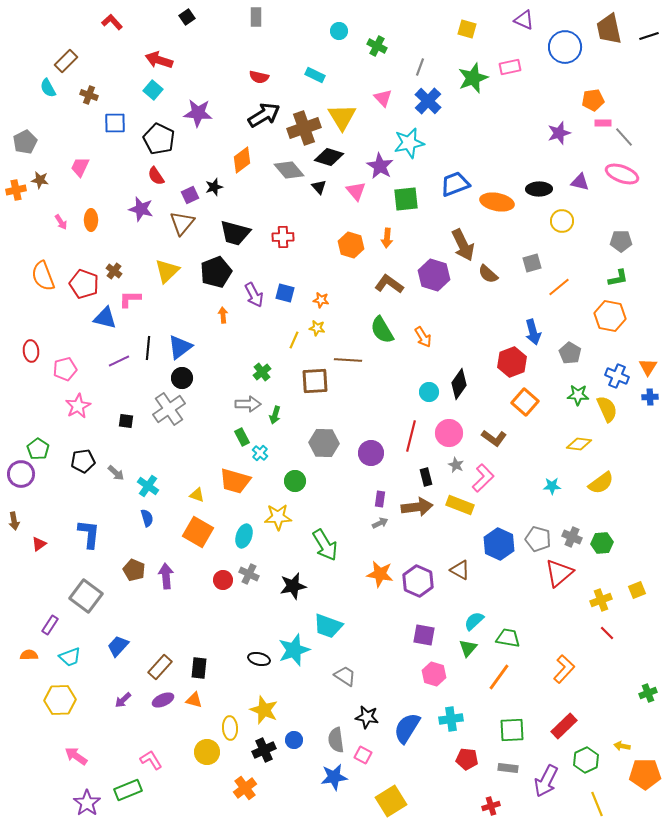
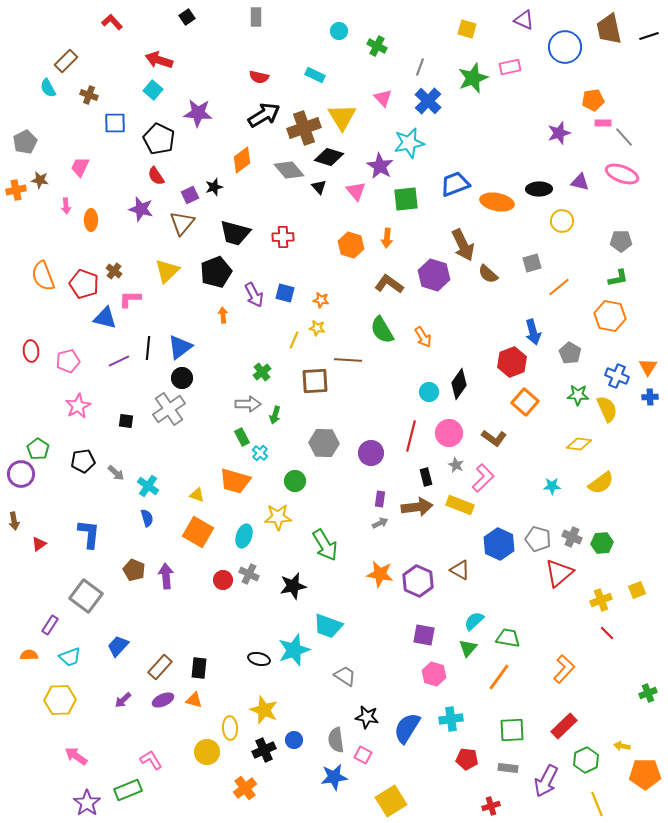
pink arrow at (61, 222): moved 5 px right, 16 px up; rotated 28 degrees clockwise
pink pentagon at (65, 369): moved 3 px right, 8 px up
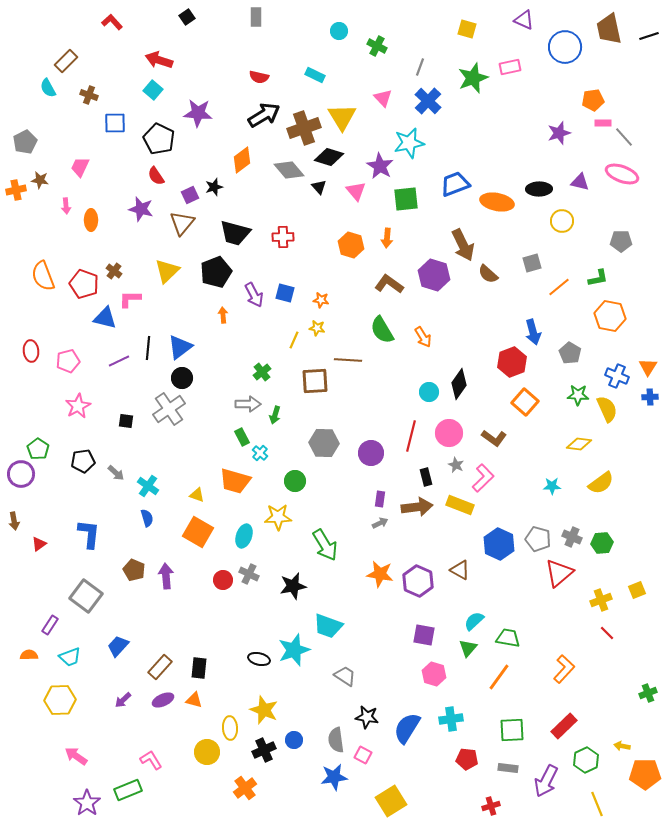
green L-shape at (618, 278): moved 20 px left
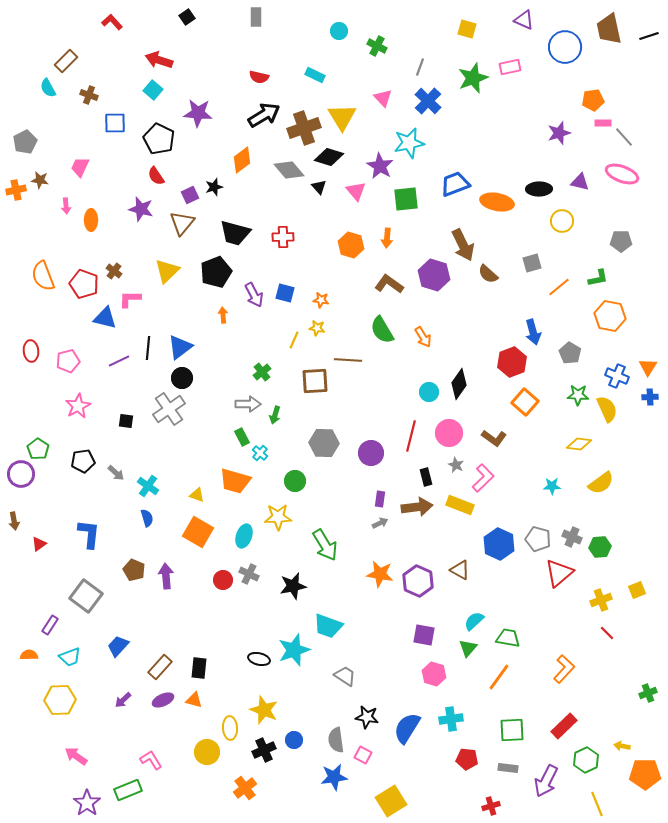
green hexagon at (602, 543): moved 2 px left, 4 px down
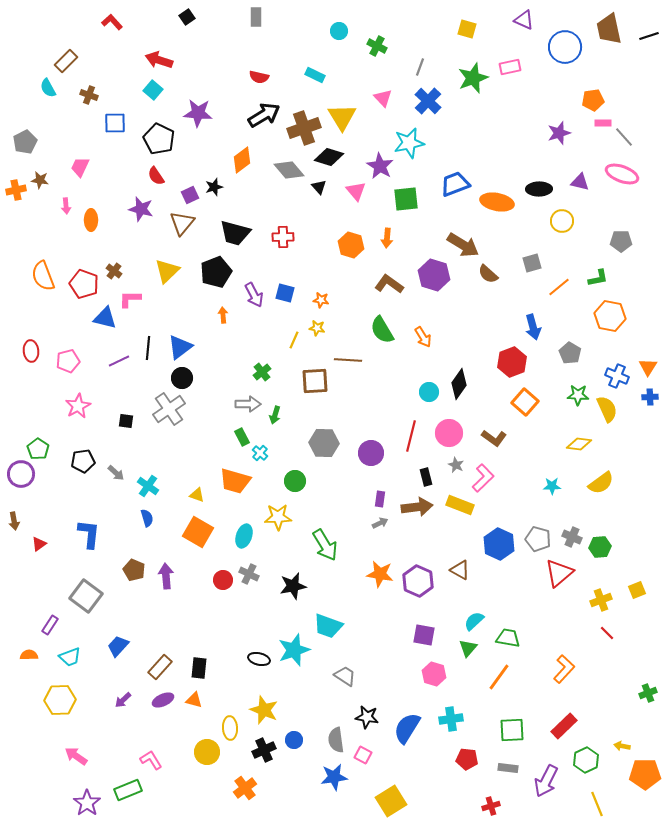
brown arrow at (463, 245): rotated 32 degrees counterclockwise
blue arrow at (533, 332): moved 5 px up
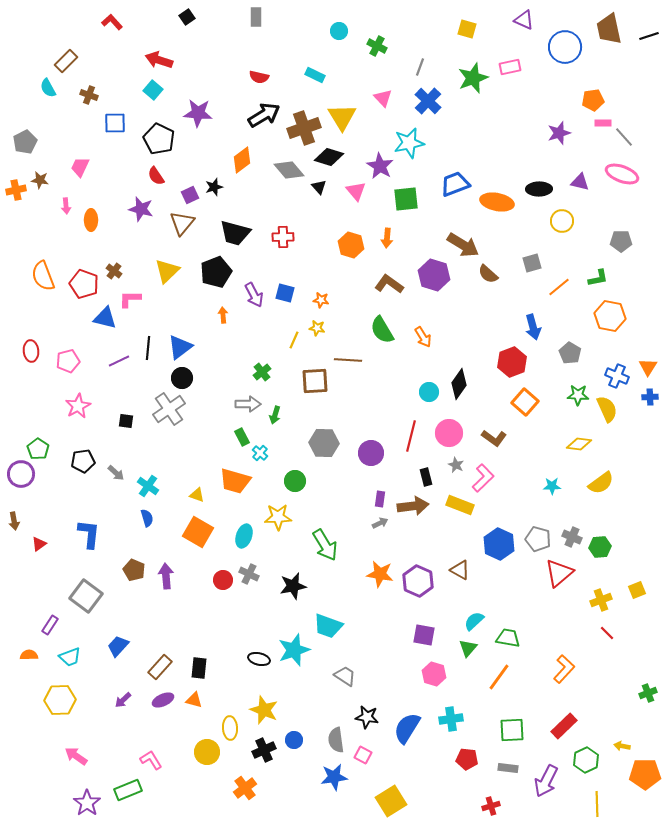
brown arrow at (417, 507): moved 4 px left, 1 px up
yellow line at (597, 804): rotated 20 degrees clockwise
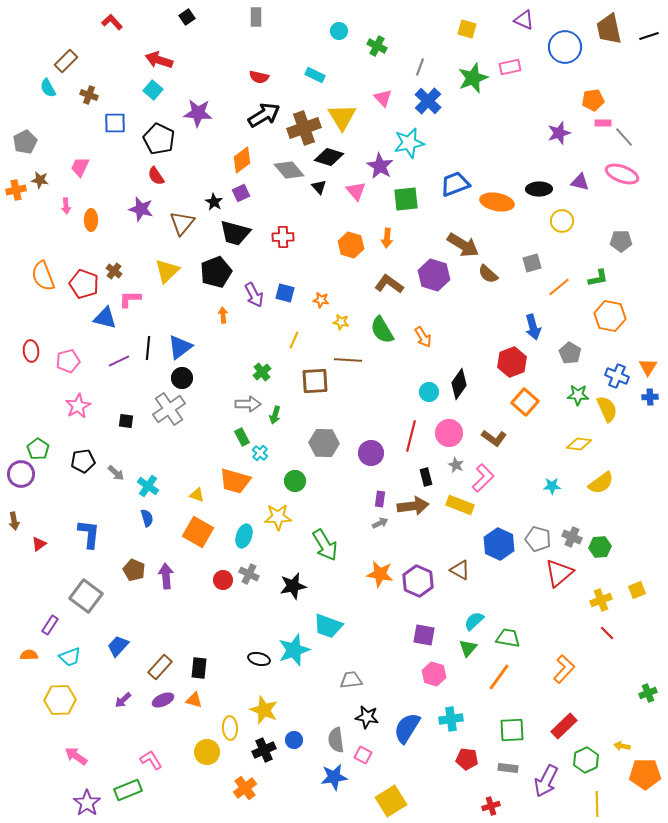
black star at (214, 187): moved 15 px down; rotated 24 degrees counterclockwise
purple square at (190, 195): moved 51 px right, 2 px up
yellow star at (317, 328): moved 24 px right, 6 px up
gray trapezoid at (345, 676): moved 6 px right, 4 px down; rotated 40 degrees counterclockwise
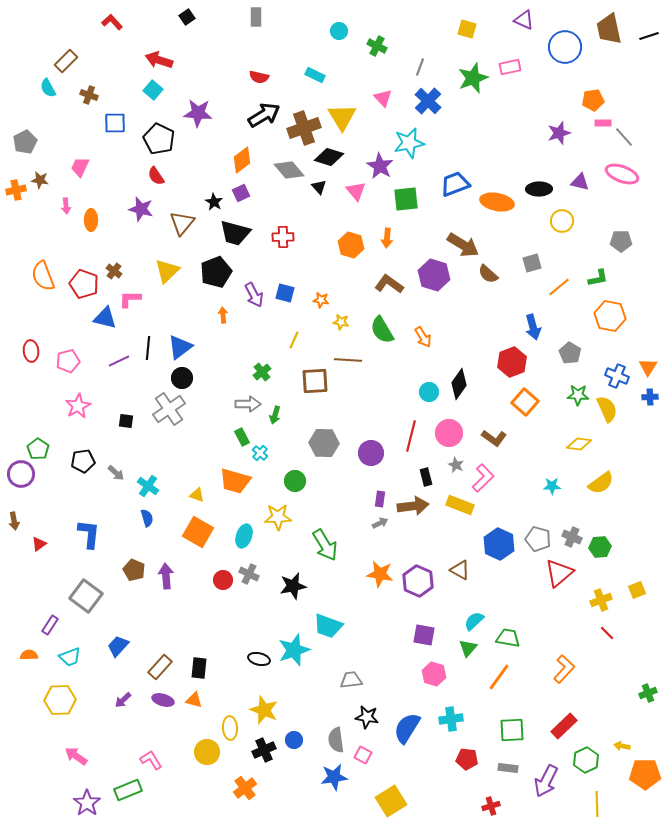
purple ellipse at (163, 700): rotated 40 degrees clockwise
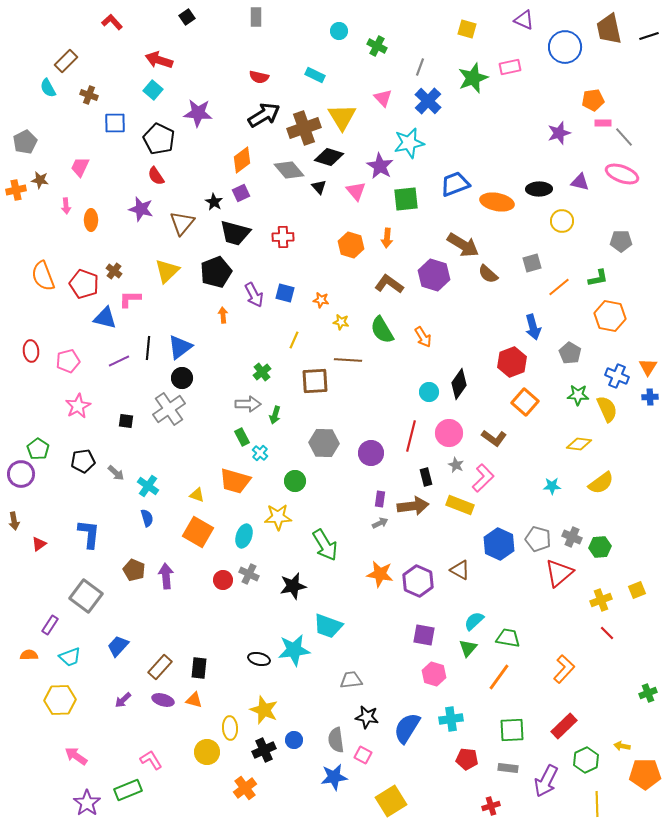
cyan star at (294, 650): rotated 12 degrees clockwise
